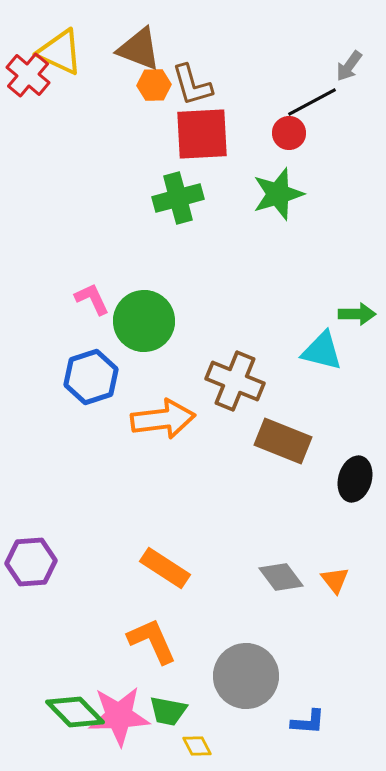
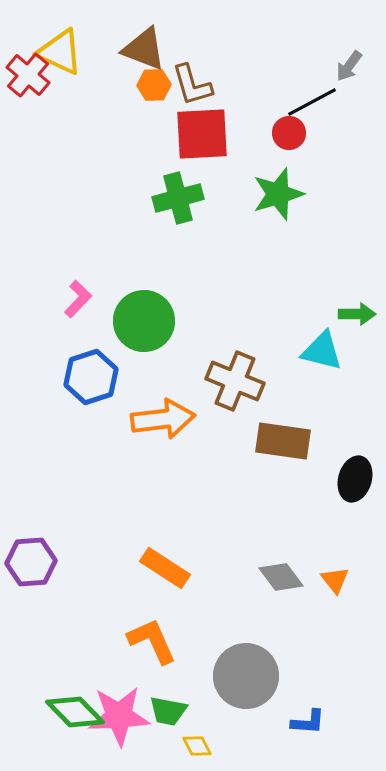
brown triangle: moved 5 px right
pink L-shape: moved 14 px left; rotated 69 degrees clockwise
brown rectangle: rotated 14 degrees counterclockwise
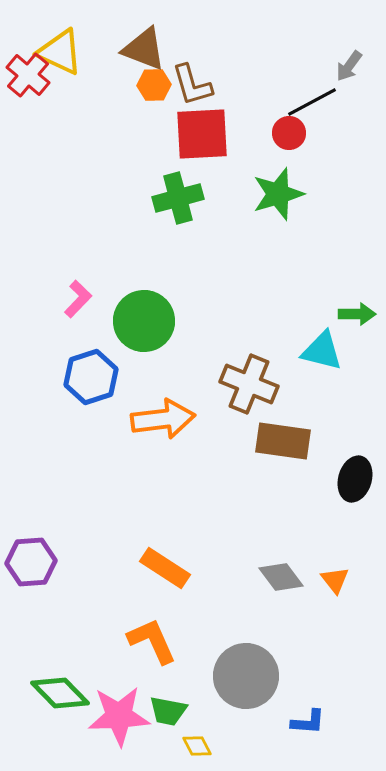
brown cross: moved 14 px right, 3 px down
green diamond: moved 15 px left, 19 px up
